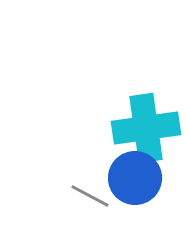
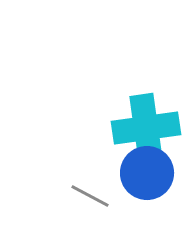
blue circle: moved 12 px right, 5 px up
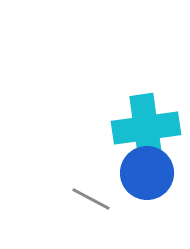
gray line: moved 1 px right, 3 px down
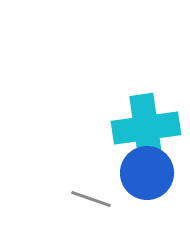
gray line: rotated 9 degrees counterclockwise
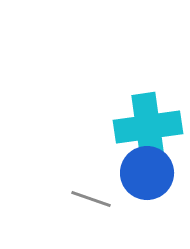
cyan cross: moved 2 px right, 1 px up
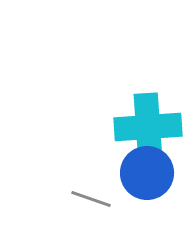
cyan cross: rotated 4 degrees clockwise
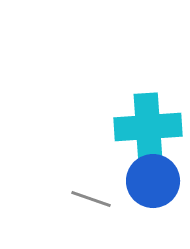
blue circle: moved 6 px right, 8 px down
